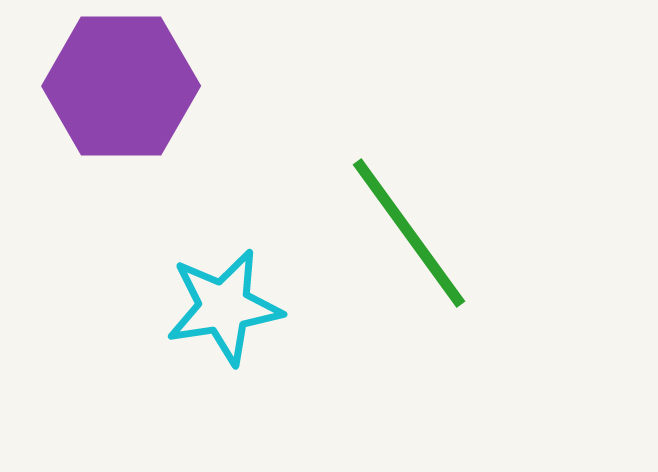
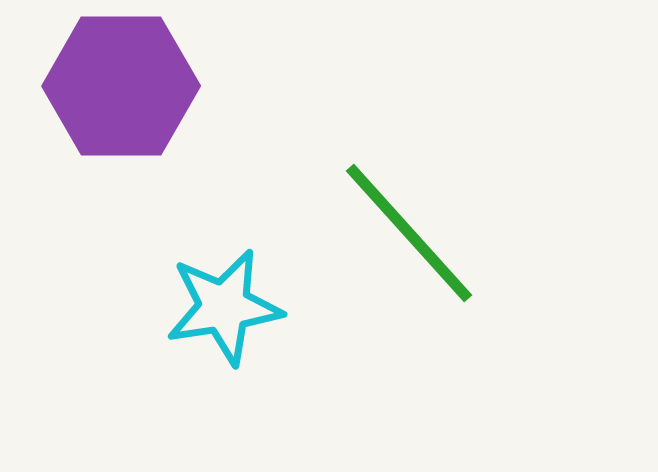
green line: rotated 6 degrees counterclockwise
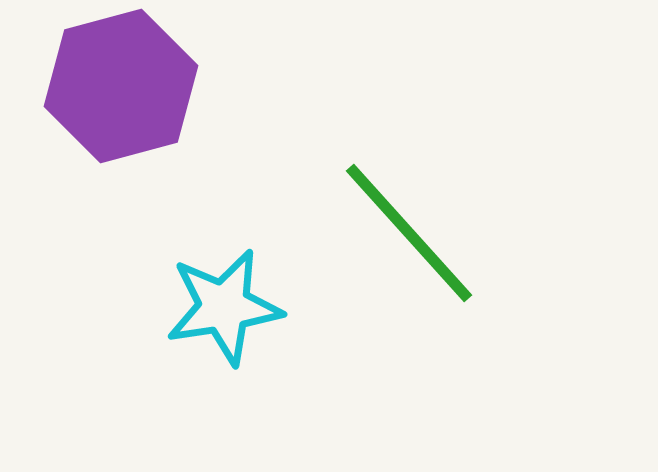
purple hexagon: rotated 15 degrees counterclockwise
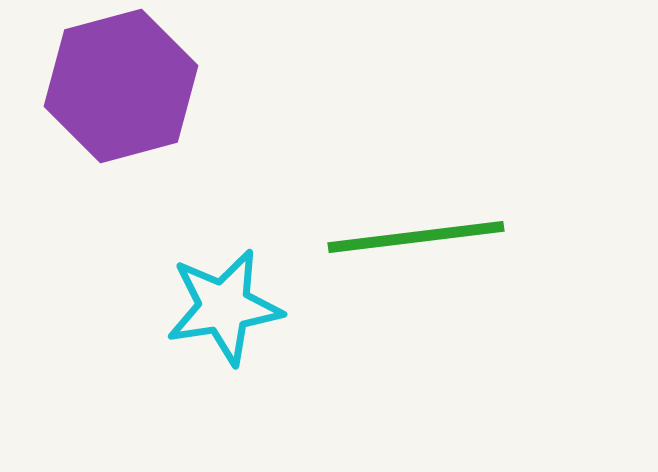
green line: moved 7 px right, 4 px down; rotated 55 degrees counterclockwise
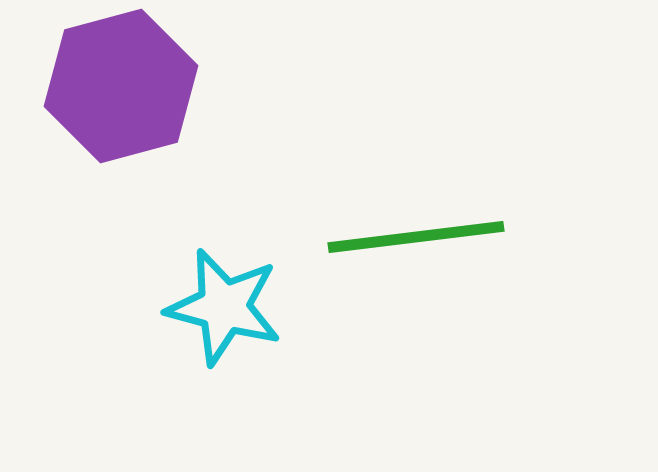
cyan star: rotated 24 degrees clockwise
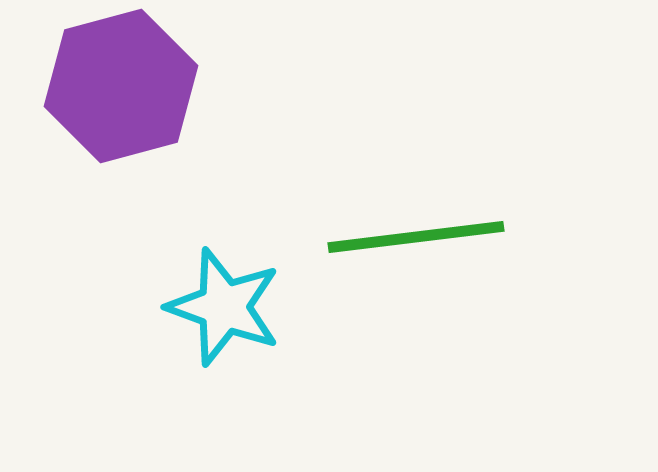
cyan star: rotated 5 degrees clockwise
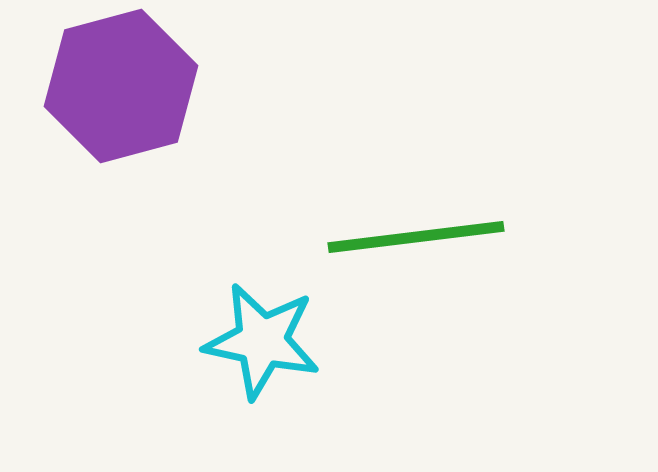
cyan star: moved 38 px right, 34 px down; rotated 8 degrees counterclockwise
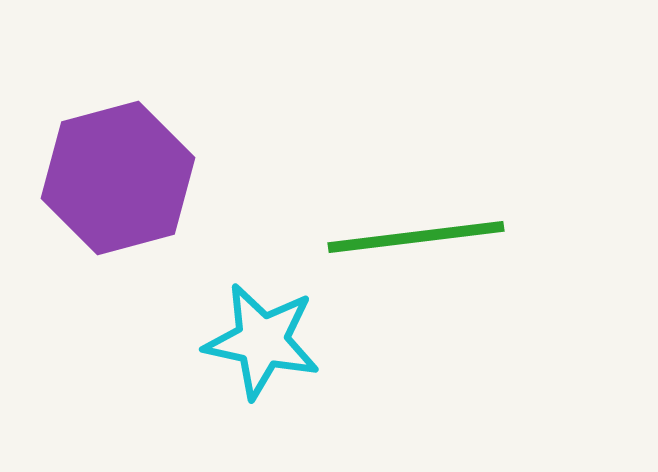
purple hexagon: moved 3 px left, 92 px down
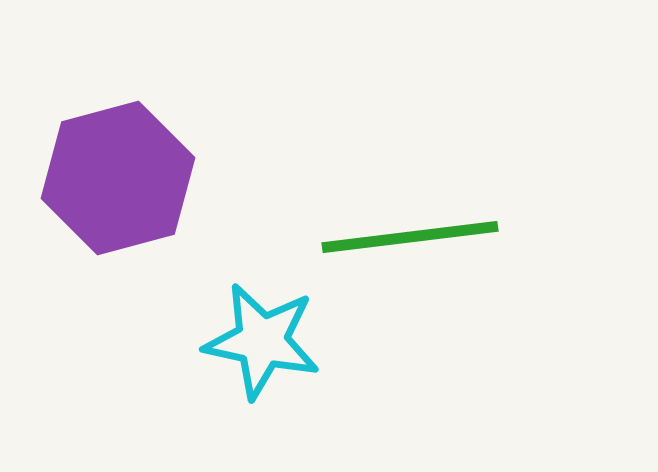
green line: moved 6 px left
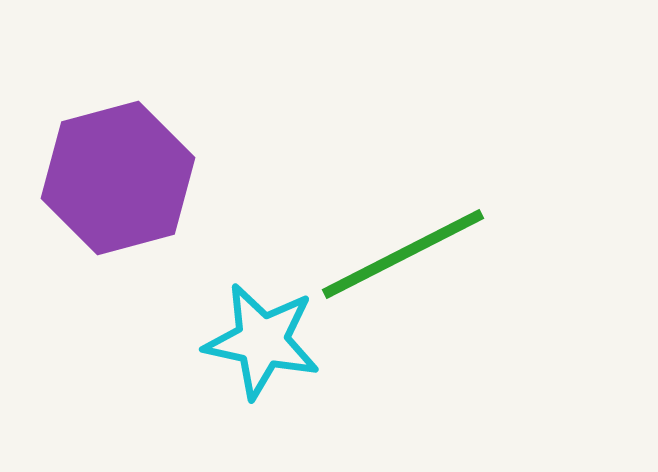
green line: moved 7 px left, 17 px down; rotated 20 degrees counterclockwise
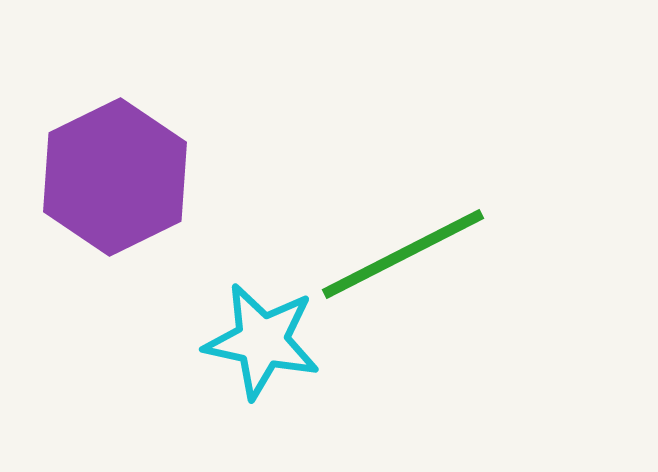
purple hexagon: moved 3 px left, 1 px up; rotated 11 degrees counterclockwise
